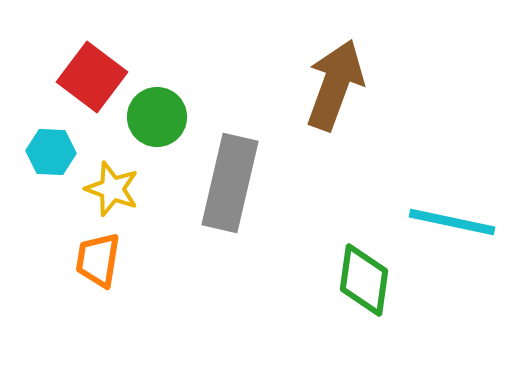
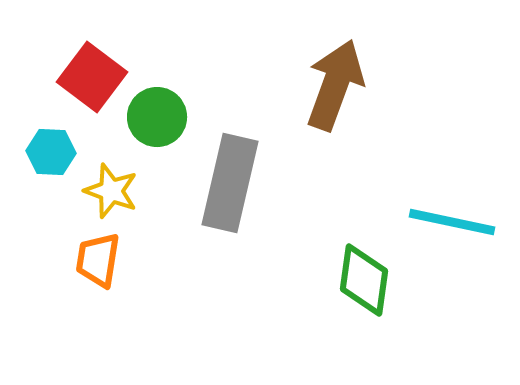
yellow star: moved 1 px left, 2 px down
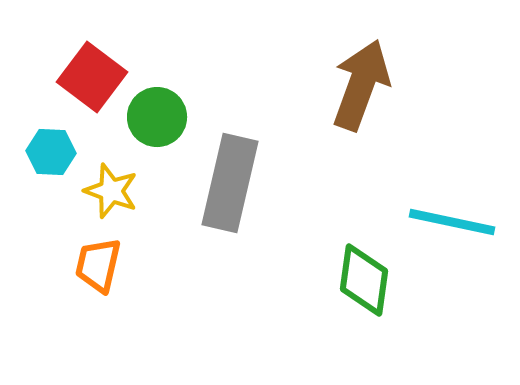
brown arrow: moved 26 px right
orange trapezoid: moved 5 px down; rotated 4 degrees clockwise
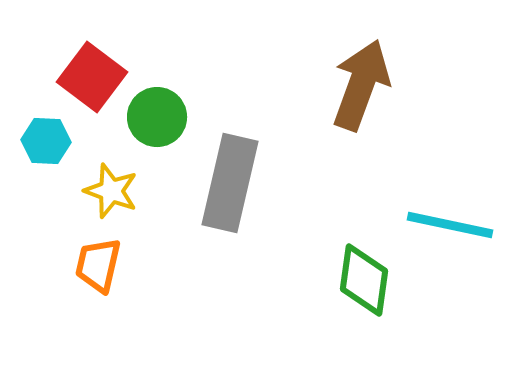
cyan hexagon: moved 5 px left, 11 px up
cyan line: moved 2 px left, 3 px down
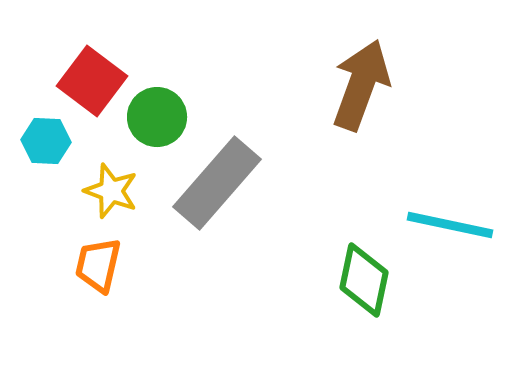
red square: moved 4 px down
gray rectangle: moved 13 px left; rotated 28 degrees clockwise
green diamond: rotated 4 degrees clockwise
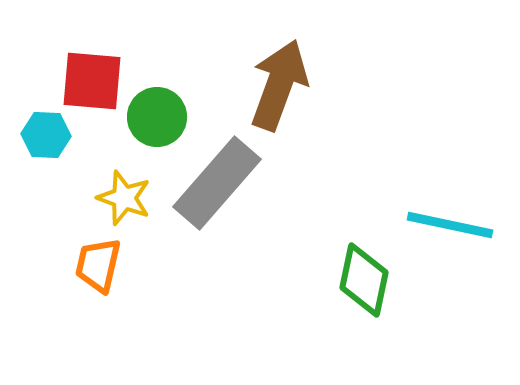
red square: rotated 32 degrees counterclockwise
brown arrow: moved 82 px left
cyan hexagon: moved 6 px up
yellow star: moved 13 px right, 7 px down
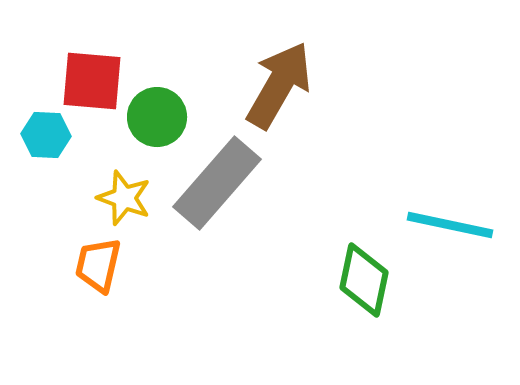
brown arrow: rotated 10 degrees clockwise
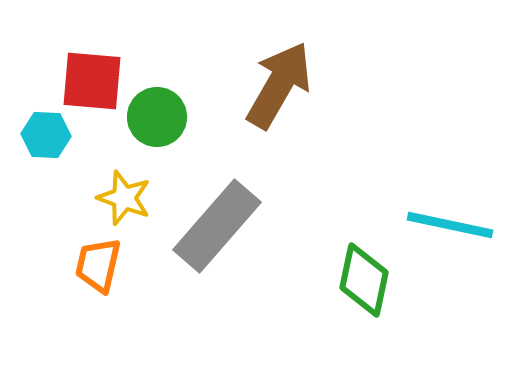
gray rectangle: moved 43 px down
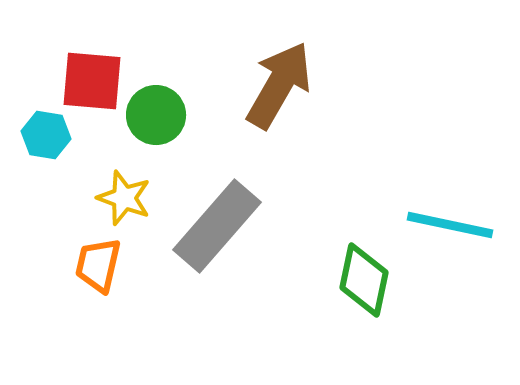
green circle: moved 1 px left, 2 px up
cyan hexagon: rotated 6 degrees clockwise
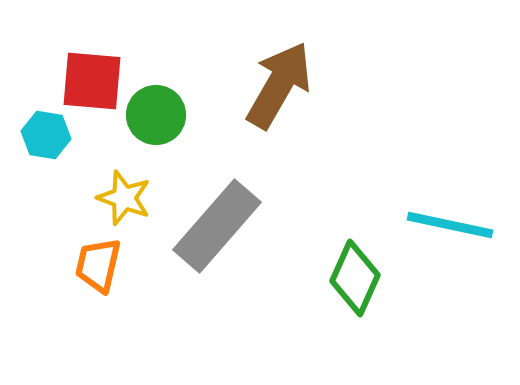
green diamond: moved 9 px left, 2 px up; rotated 12 degrees clockwise
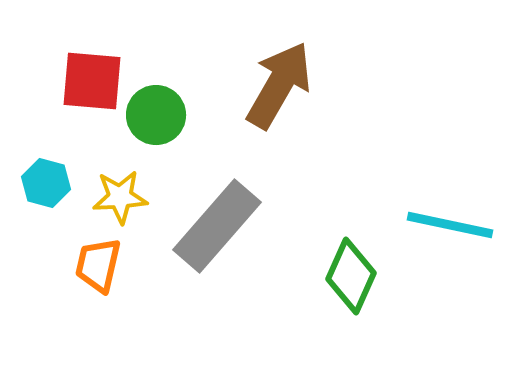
cyan hexagon: moved 48 px down; rotated 6 degrees clockwise
yellow star: moved 4 px left, 1 px up; rotated 24 degrees counterclockwise
green diamond: moved 4 px left, 2 px up
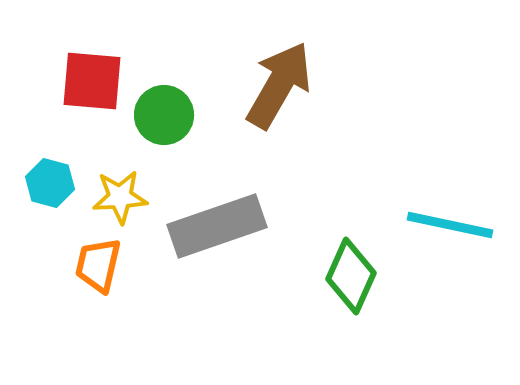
green circle: moved 8 px right
cyan hexagon: moved 4 px right
gray rectangle: rotated 30 degrees clockwise
